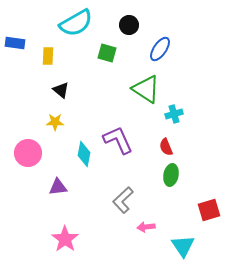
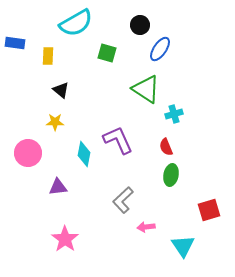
black circle: moved 11 px right
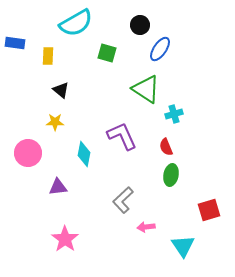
purple L-shape: moved 4 px right, 4 px up
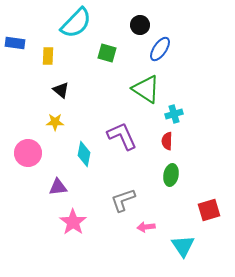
cyan semicircle: rotated 16 degrees counterclockwise
red semicircle: moved 1 px right, 6 px up; rotated 24 degrees clockwise
gray L-shape: rotated 24 degrees clockwise
pink star: moved 8 px right, 17 px up
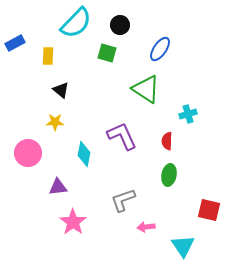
black circle: moved 20 px left
blue rectangle: rotated 36 degrees counterclockwise
cyan cross: moved 14 px right
green ellipse: moved 2 px left
red square: rotated 30 degrees clockwise
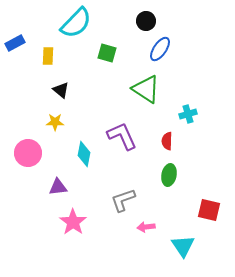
black circle: moved 26 px right, 4 px up
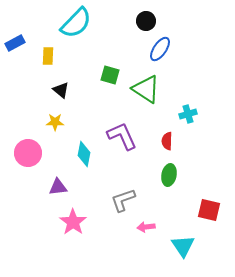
green square: moved 3 px right, 22 px down
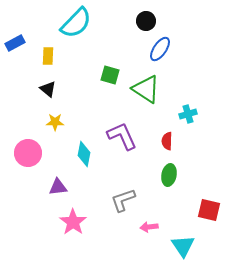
black triangle: moved 13 px left, 1 px up
pink arrow: moved 3 px right
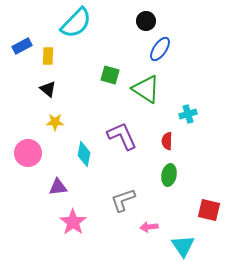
blue rectangle: moved 7 px right, 3 px down
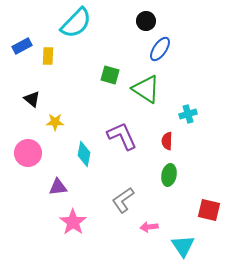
black triangle: moved 16 px left, 10 px down
gray L-shape: rotated 16 degrees counterclockwise
